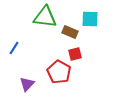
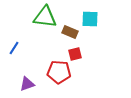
red pentagon: rotated 25 degrees counterclockwise
purple triangle: rotated 28 degrees clockwise
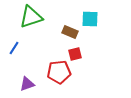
green triangle: moved 14 px left; rotated 25 degrees counterclockwise
red pentagon: rotated 10 degrees counterclockwise
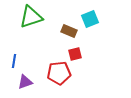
cyan square: rotated 24 degrees counterclockwise
brown rectangle: moved 1 px left, 1 px up
blue line: moved 13 px down; rotated 24 degrees counterclockwise
red pentagon: moved 1 px down
purple triangle: moved 2 px left, 2 px up
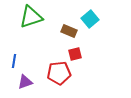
cyan square: rotated 18 degrees counterclockwise
